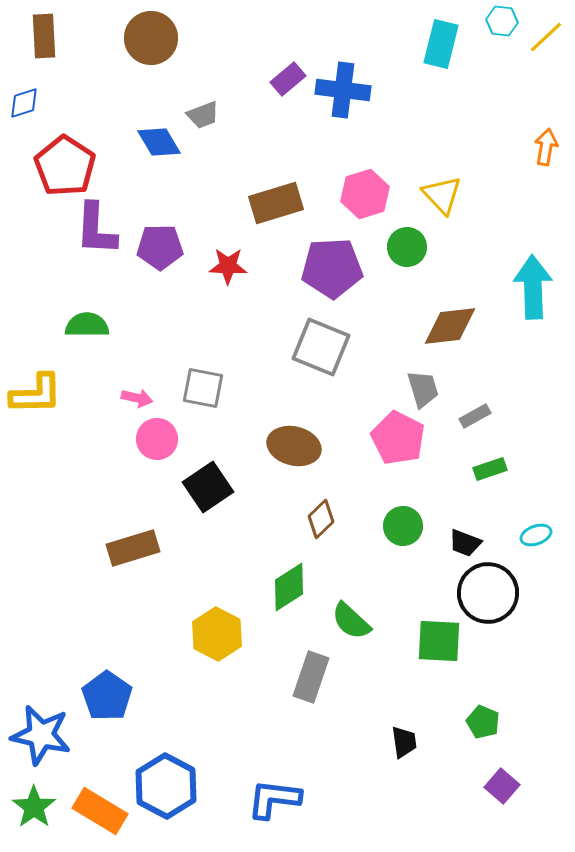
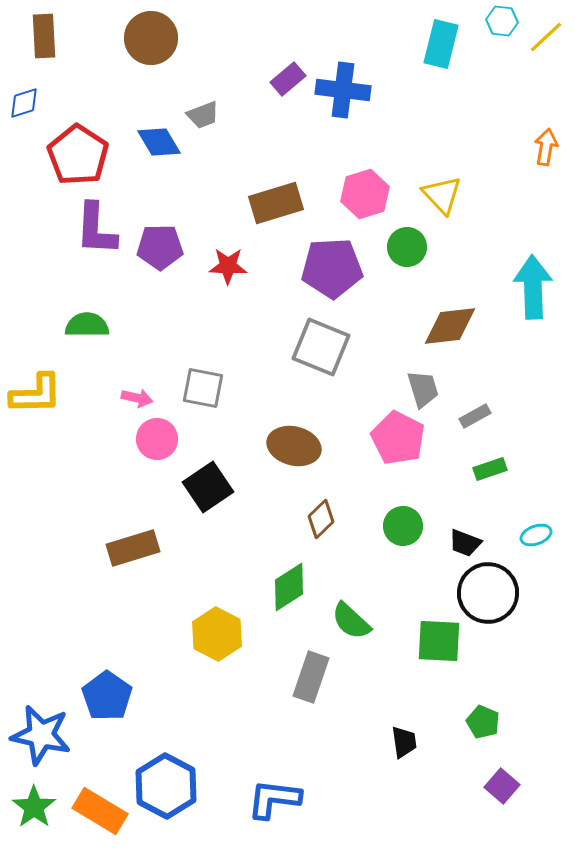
red pentagon at (65, 166): moved 13 px right, 11 px up
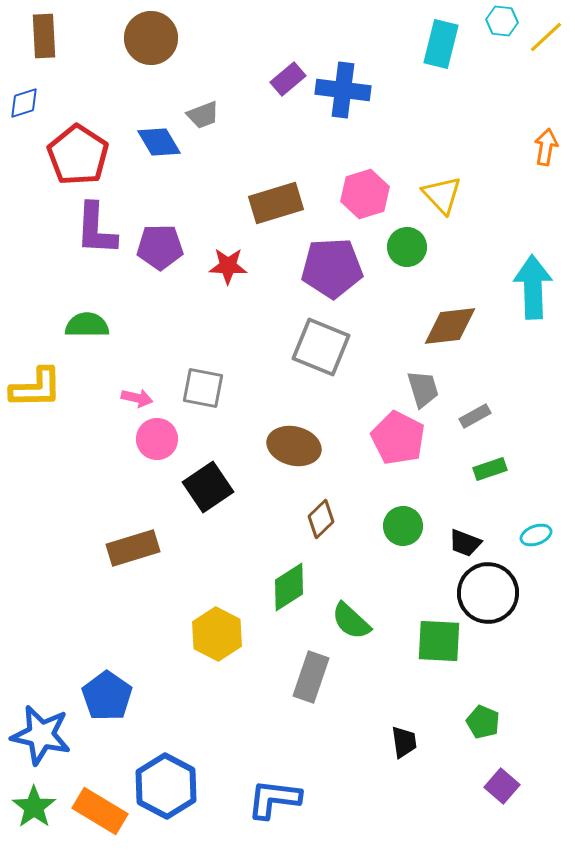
yellow L-shape at (36, 394): moved 6 px up
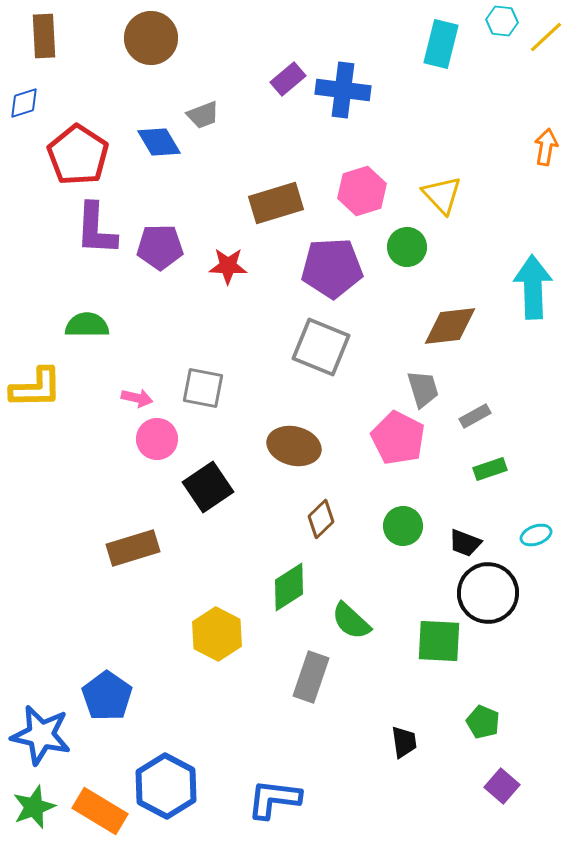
pink hexagon at (365, 194): moved 3 px left, 3 px up
green star at (34, 807): rotated 15 degrees clockwise
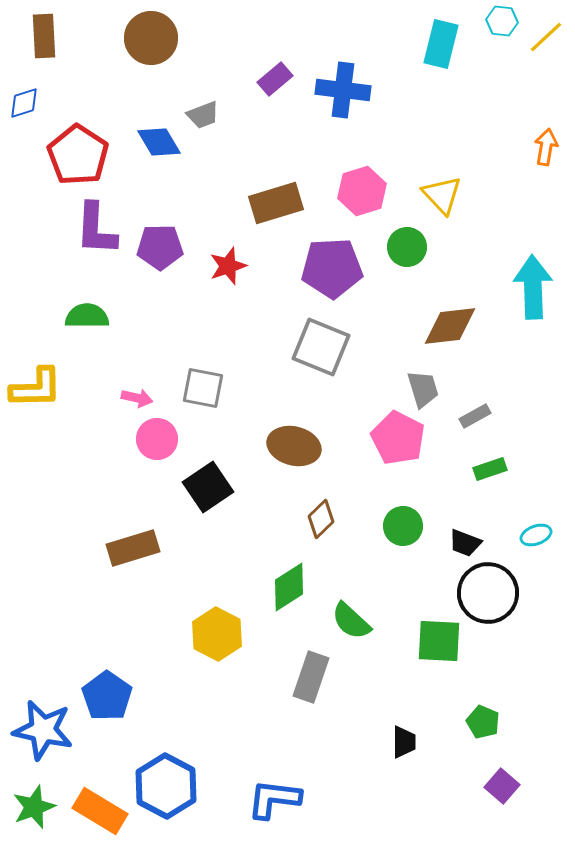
purple rectangle at (288, 79): moved 13 px left
red star at (228, 266): rotated 21 degrees counterclockwise
green semicircle at (87, 325): moved 9 px up
blue star at (41, 735): moved 2 px right, 5 px up
black trapezoid at (404, 742): rotated 8 degrees clockwise
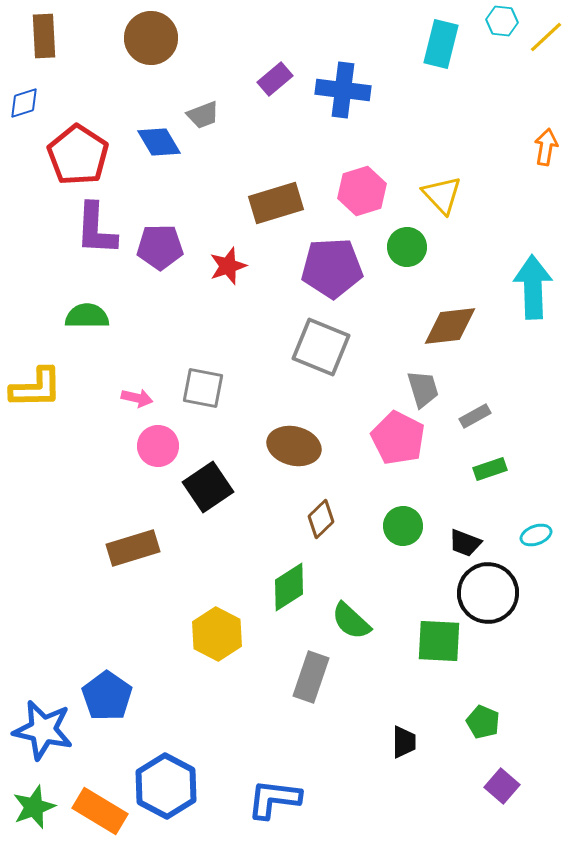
pink circle at (157, 439): moved 1 px right, 7 px down
